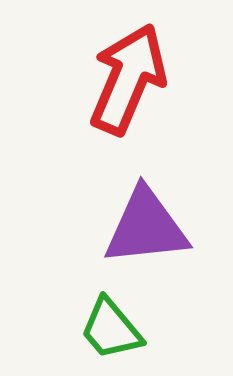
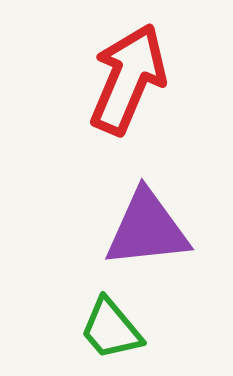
purple triangle: moved 1 px right, 2 px down
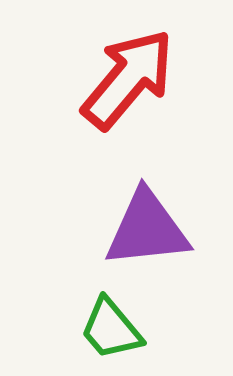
red arrow: rotated 17 degrees clockwise
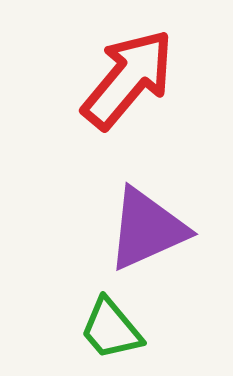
purple triangle: rotated 18 degrees counterclockwise
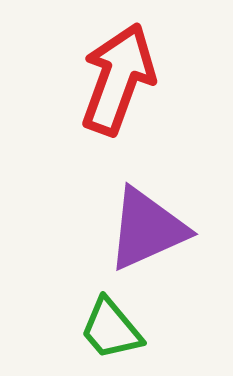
red arrow: moved 10 px left; rotated 20 degrees counterclockwise
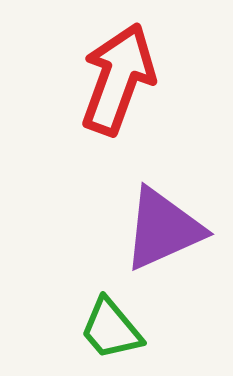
purple triangle: moved 16 px right
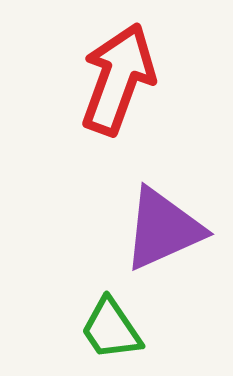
green trapezoid: rotated 6 degrees clockwise
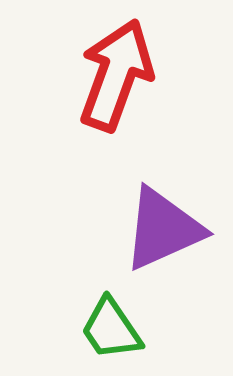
red arrow: moved 2 px left, 4 px up
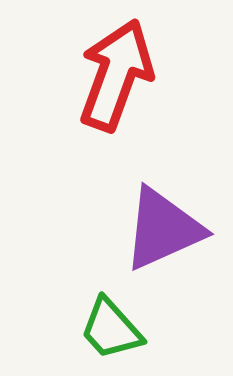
green trapezoid: rotated 8 degrees counterclockwise
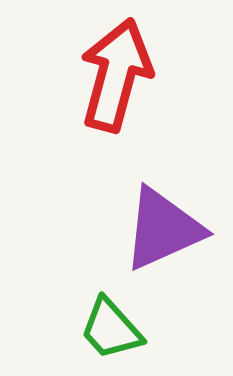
red arrow: rotated 5 degrees counterclockwise
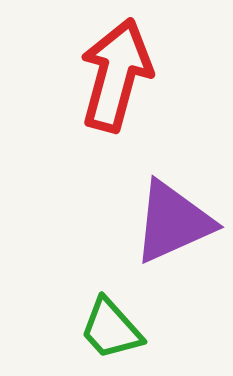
purple triangle: moved 10 px right, 7 px up
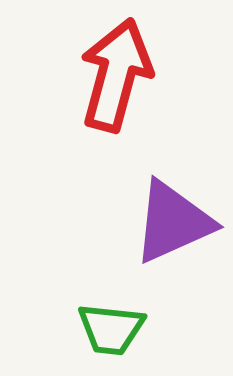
green trapezoid: rotated 42 degrees counterclockwise
